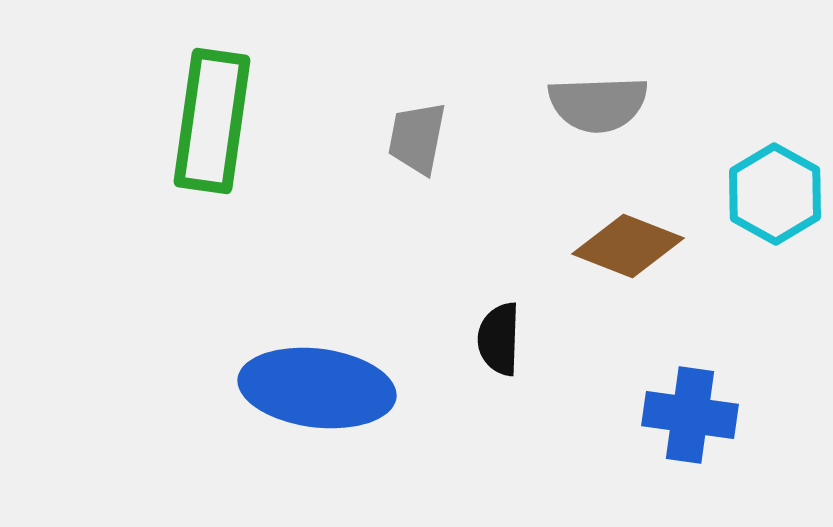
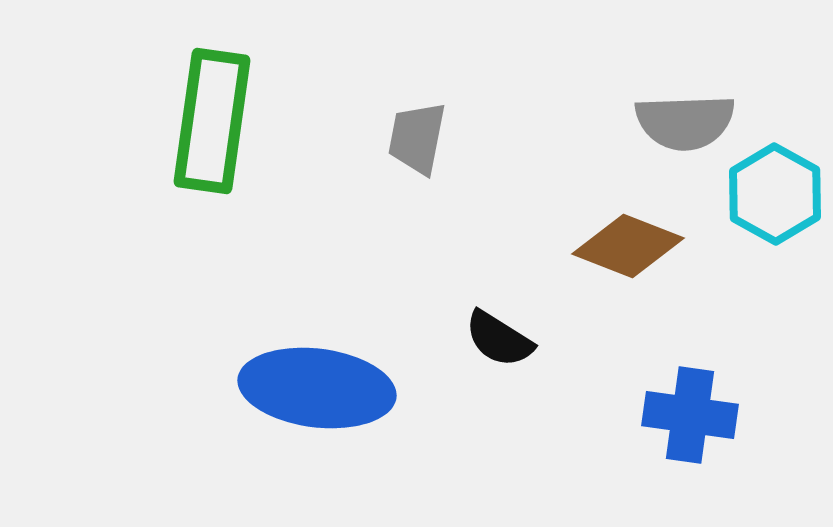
gray semicircle: moved 87 px right, 18 px down
black semicircle: rotated 60 degrees counterclockwise
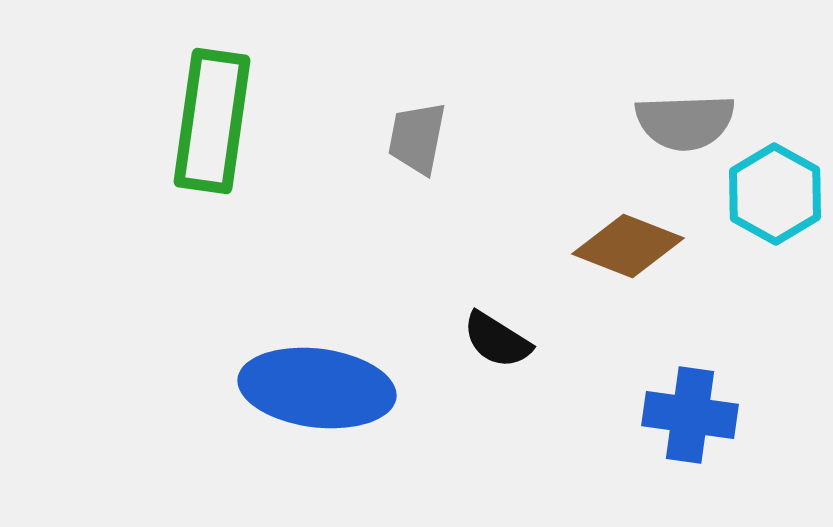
black semicircle: moved 2 px left, 1 px down
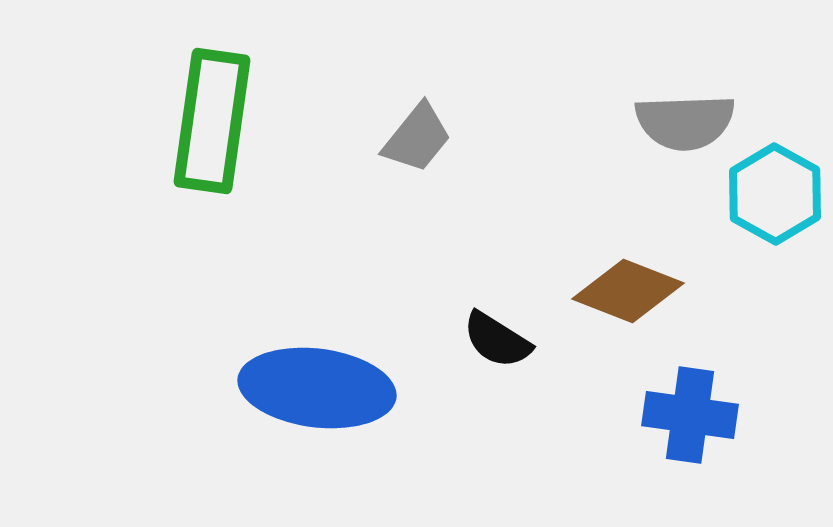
gray trapezoid: rotated 152 degrees counterclockwise
brown diamond: moved 45 px down
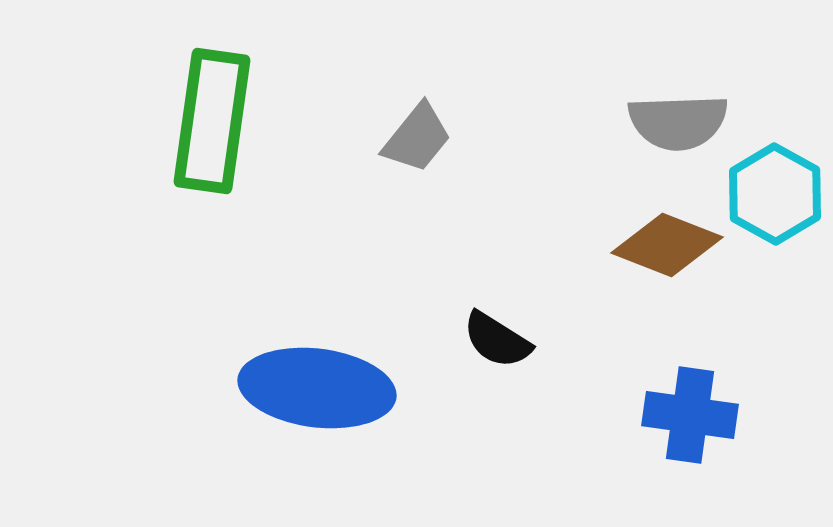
gray semicircle: moved 7 px left
brown diamond: moved 39 px right, 46 px up
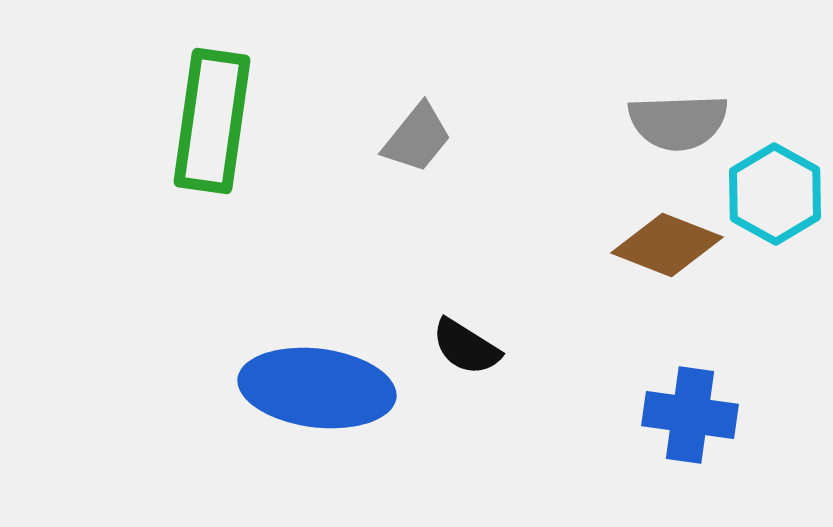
black semicircle: moved 31 px left, 7 px down
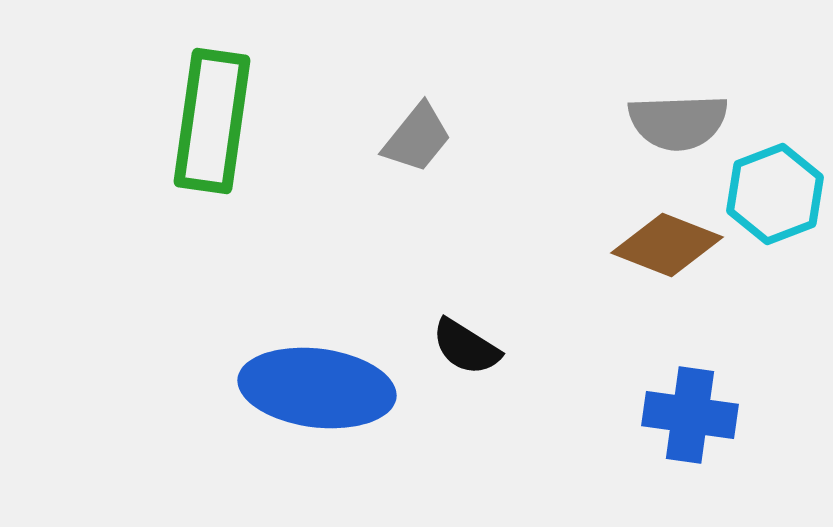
cyan hexagon: rotated 10 degrees clockwise
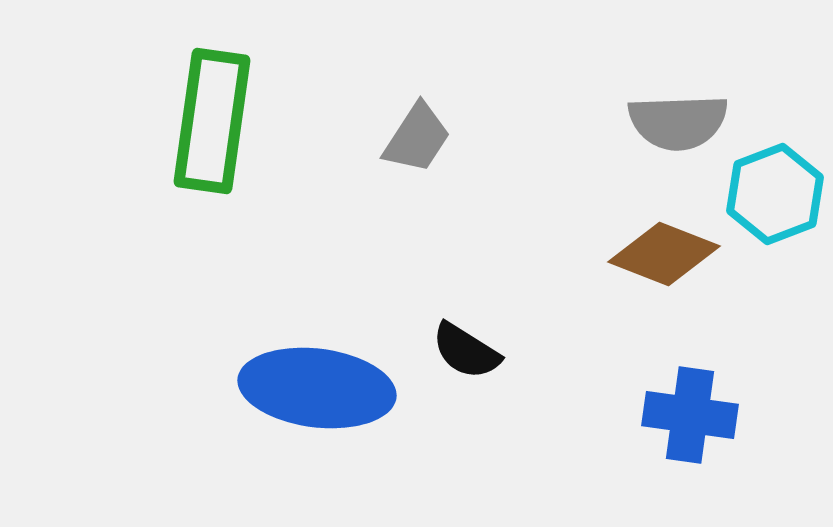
gray trapezoid: rotated 6 degrees counterclockwise
brown diamond: moved 3 px left, 9 px down
black semicircle: moved 4 px down
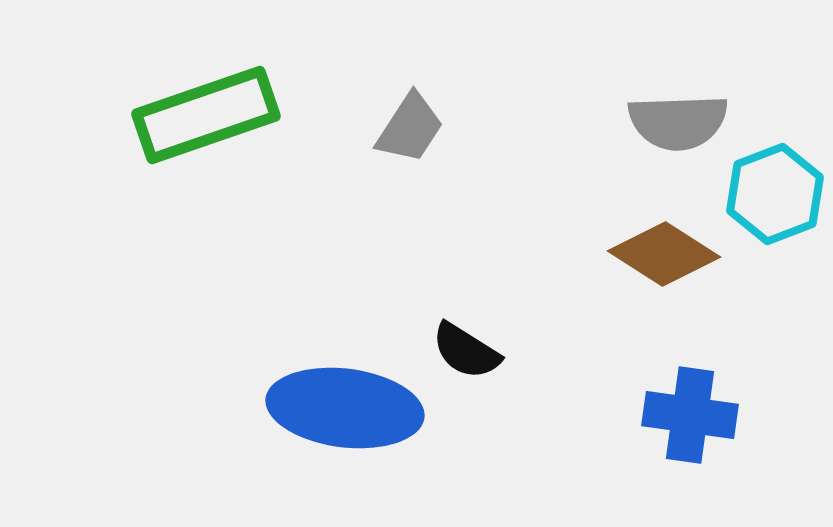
green rectangle: moved 6 px left, 6 px up; rotated 63 degrees clockwise
gray trapezoid: moved 7 px left, 10 px up
brown diamond: rotated 11 degrees clockwise
blue ellipse: moved 28 px right, 20 px down
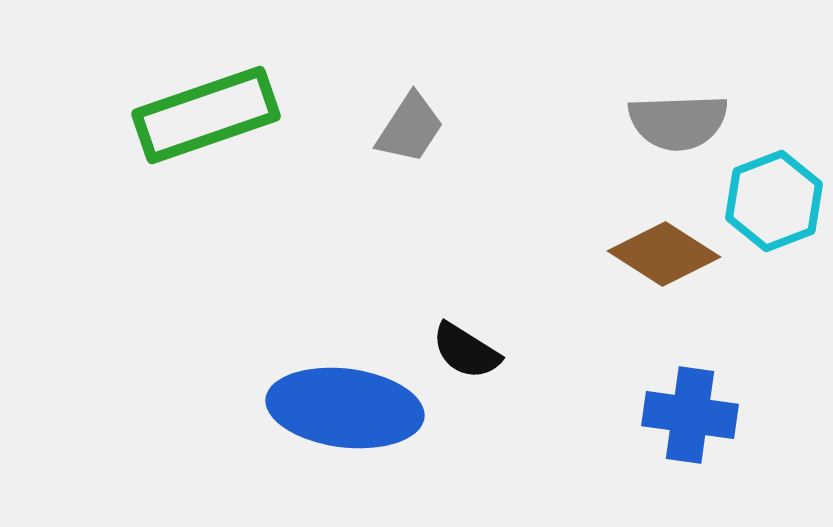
cyan hexagon: moved 1 px left, 7 px down
